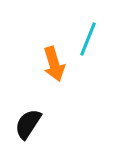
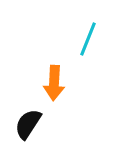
orange arrow: moved 19 px down; rotated 20 degrees clockwise
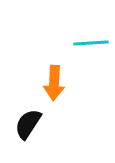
cyan line: moved 3 px right, 4 px down; rotated 64 degrees clockwise
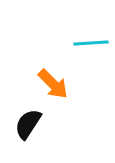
orange arrow: moved 1 px left, 1 px down; rotated 48 degrees counterclockwise
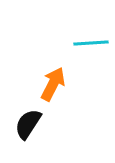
orange arrow: rotated 108 degrees counterclockwise
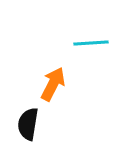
black semicircle: rotated 24 degrees counterclockwise
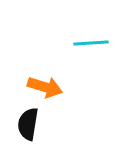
orange arrow: moved 8 px left, 3 px down; rotated 80 degrees clockwise
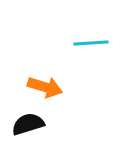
black semicircle: rotated 64 degrees clockwise
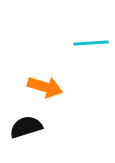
black semicircle: moved 2 px left, 3 px down
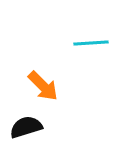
orange arrow: moved 2 px left, 1 px up; rotated 28 degrees clockwise
